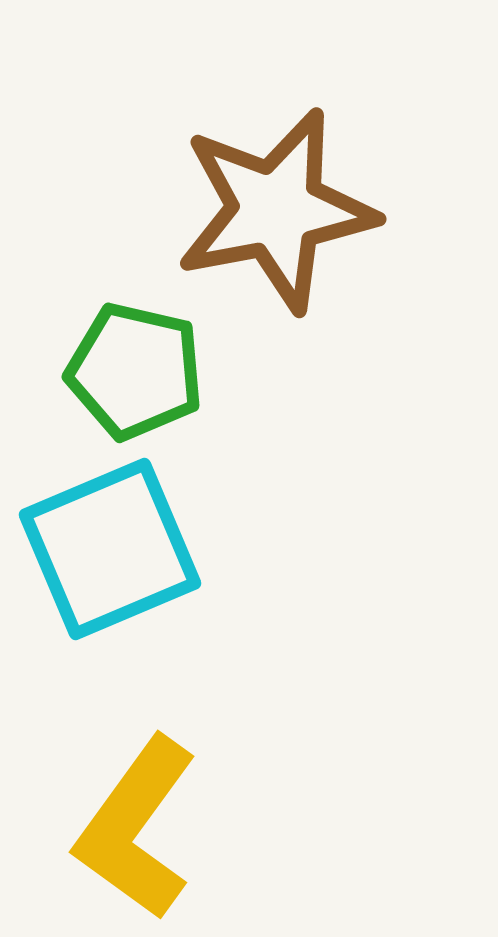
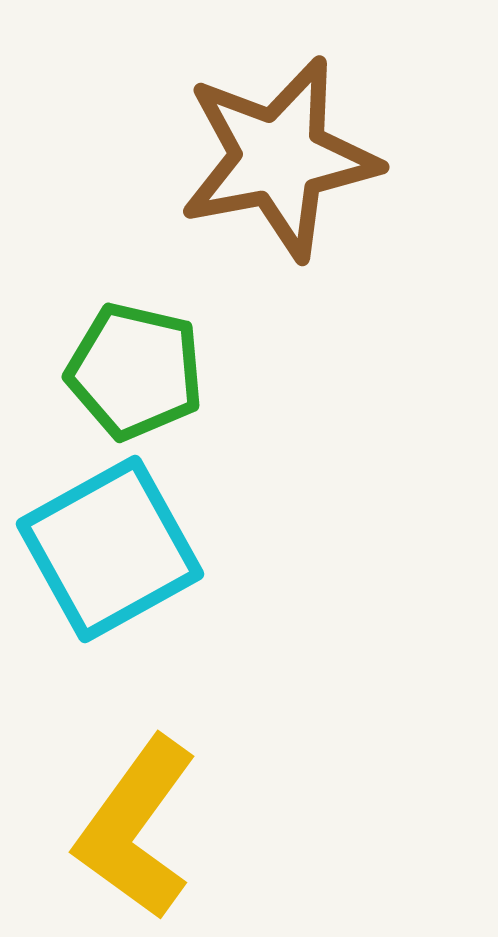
brown star: moved 3 px right, 52 px up
cyan square: rotated 6 degrees counterclockwise
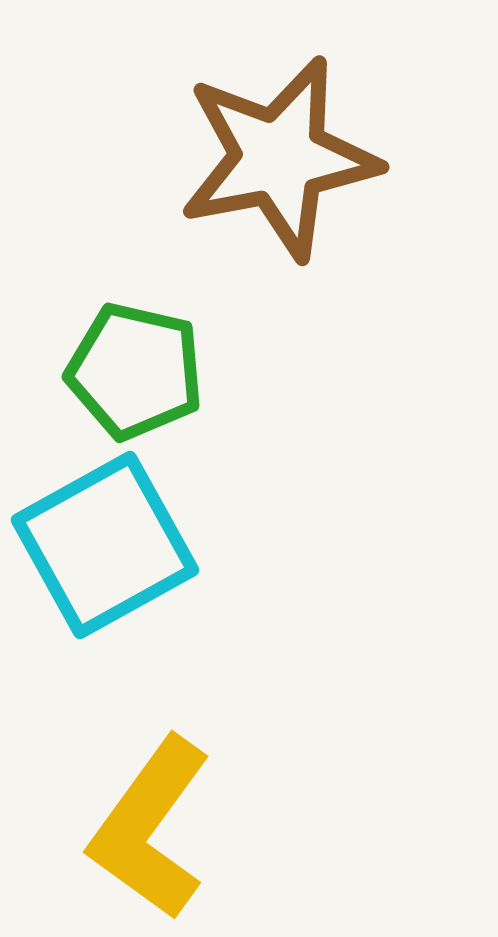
cyan square: moved 5 px left, 4 px up
yellow L-shape: moved 14 px right
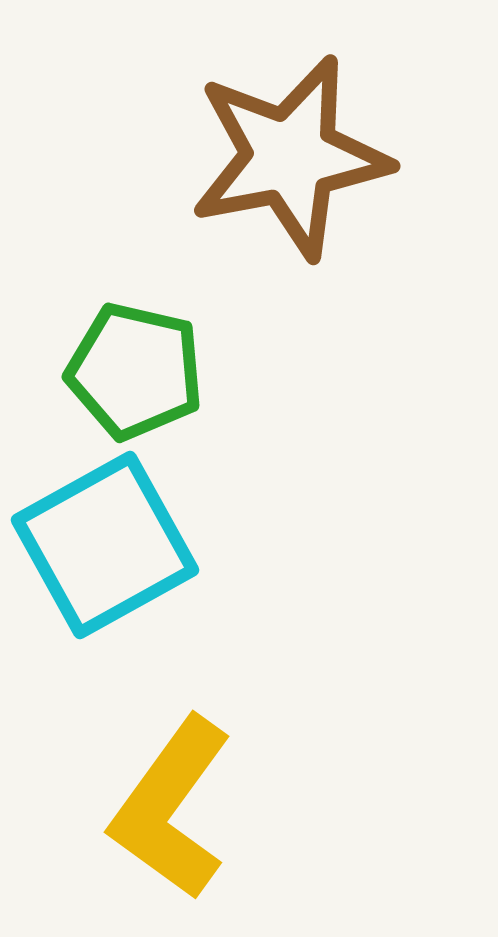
brown star: moved 11 px right, 1 px up
yellow L-shape: moved 21 px right, 20 px up
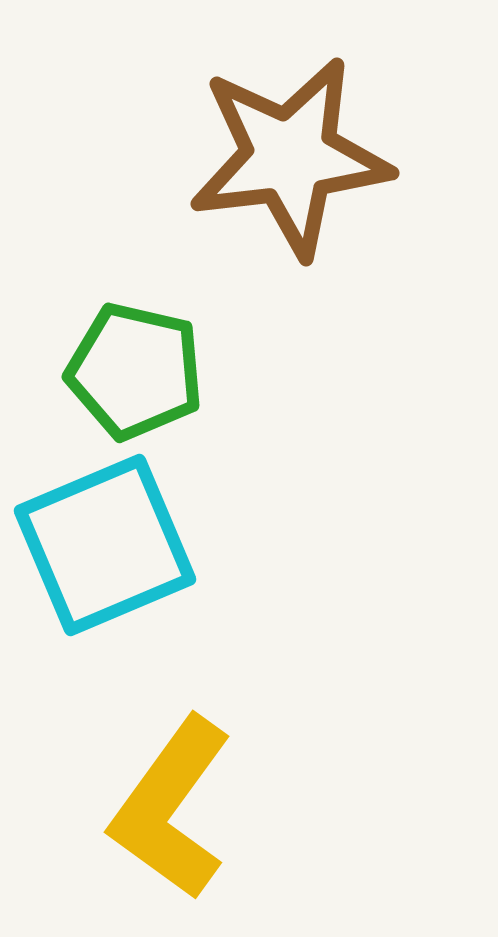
brown star: rotated 4 degrees clockwise
cyan square: rotated 6 degrees clockwise
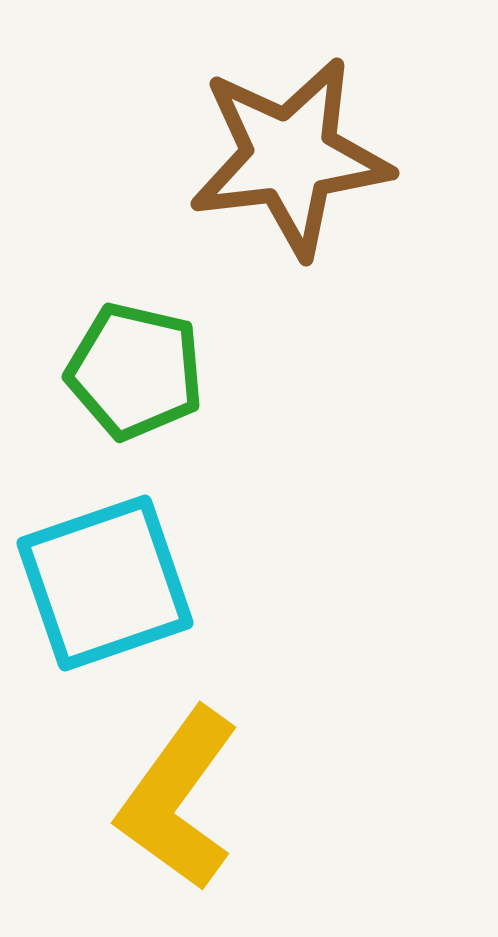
cyan square: moved 38 px down; rotated 4 degrees clockwise
yellow L-shape: moved 7 px right, 9 px up
